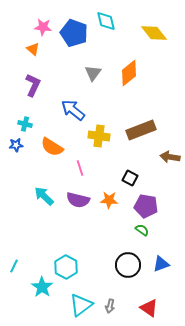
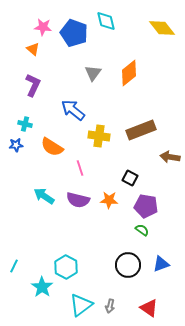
yellow diamond: moved 8 px right, 5 px up
cyan arrow: rotated 10 degrees counterclockwise
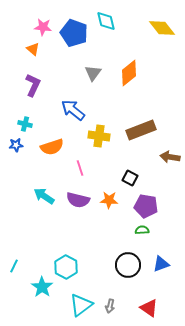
orange semicircle: rotated 50 degrees counterclockwise
green semicircle: rotated 40 degrees counterclockwise
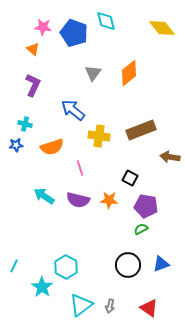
green semicircle: moved 1 px left, 1 px up; rotated 24 degrees counterclockwise
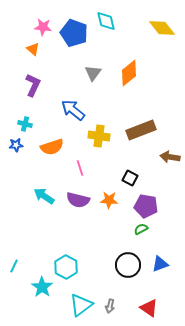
blue triangle: moved 1 px left
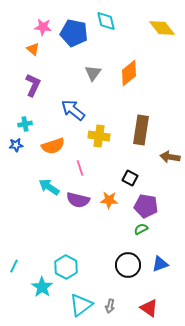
blue pentagon: rotated 8 degrees counterclockwise
cyan cross: rotated 24 degrees counterclockwise
brown rectangle: rotated 60 degrees counterclockwise
orange semicircle: moved 1 px right, 1 px up
cyan arrow: moved 5 px right, 9 px up
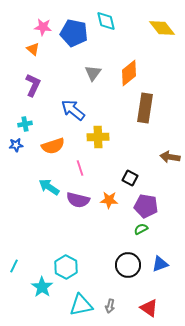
brown rectangle: moved 4 px right, 22 px up
yellow cross: moved 1 px left, 1 px down; rotated 10 degrees counterclockwise
cyan triangle: rotated 25 degrees clockwise
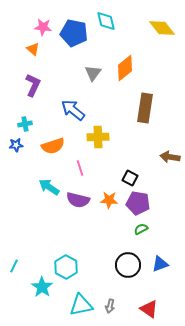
orange diamond: moved 4 px left, 5 px up
purple pentagon: moved 8 px left, 3 px up
red triangle: moved 1 px down
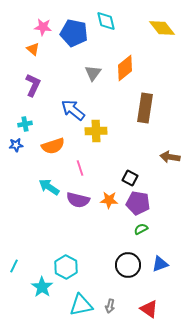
yellow cross: moved 2 px left, 6 px up
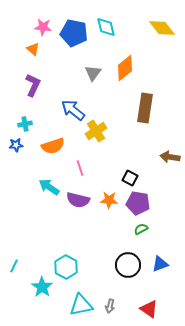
cyan diamond: moved 6 px down
yellow cross: rotated 30 degrees counterclockwise
